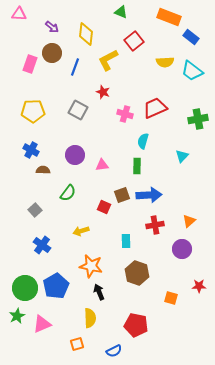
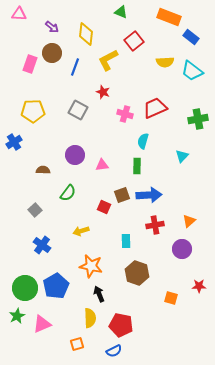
blue cross at (31, 150): moved 17 px left, 8 px up; rotated 28 degrees clockwise
black arrow at (99, 292): moved 2 px down
red pentagon at (136, 325): moved 15 px left
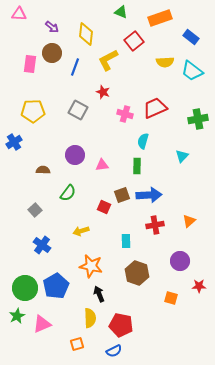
orange rectangle at (169, 17): moved 9 px left, 1 px down; rotated 40 degrees counterclockwise
pink rectangle at (30, 64): rotated 12 degrees counterclockwise
purple circle at (182, 249): moved 2 px left, 12 px down
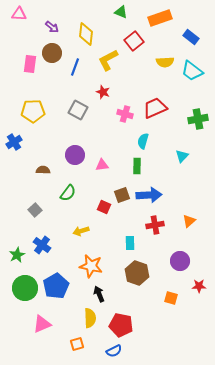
cyan rectangle at (126, 241): moved 4 px right, 2 px down
green star at (17, 316): moved 61 px up
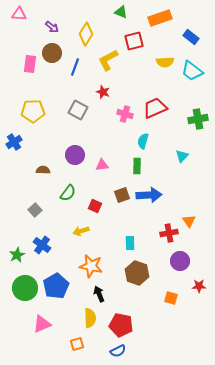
yellow diamond at (86, 34): rotated 25 degrees clockwise
red square at (134, 41): rotated 24 degrees clockwise
red square at (104, 207): moved 9 px left, 1 px up
orange triangle at (189, 221): rotated 24 degrees counterclockwise
red cross at (155, 225): moved 14 px right, 8 px down
blue semicircle at (114, 351): moved 4 px right
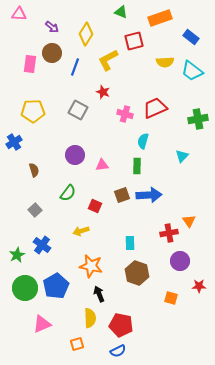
brown semicircle at (43, 170): moved 9 px left; rotated 72 degrees clockwise
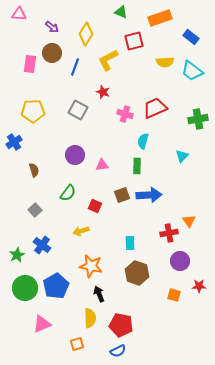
orange square at (171, 298): moved 3 px right, 3 px up
